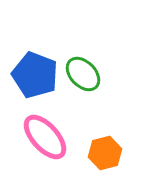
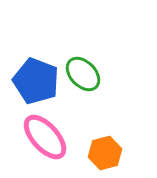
blue pentagon: moved 1 px right, 6 px down
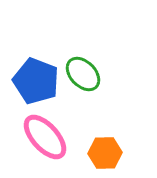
orange hexagon: rotated 12 degrees clockwise
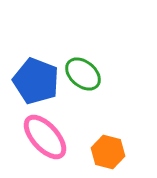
green ellipse: rotated 6 degrees counterclockwise
orange hexagon: moved 3 px right, 1 px up; rotated 16 degrees clockwise
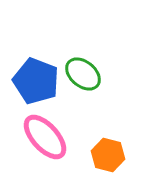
orange hexagon: moved 3 px down
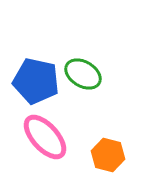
green ellipse: rotated 9 degrees counterclockwise
blue pentagon: rotated 9 degrees counterclockwise
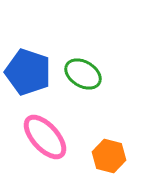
blue pentagon: moved 8 px left, 9 px up; rotated 6 degrees clockwise
orange hexagon: moved 1 px right, 1 px down
